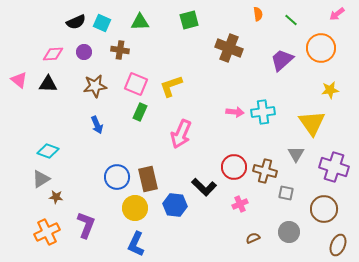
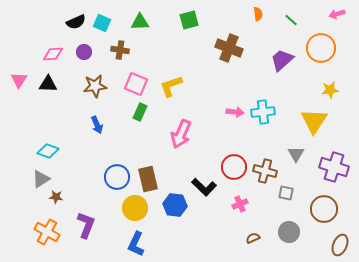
pink arrow at (337, 14): rotated 21 degrees clockwise
pink triangle at (19, 80): rotated 24 degrees clockwise
yellow triangle at (312, 123): moved 2 px right, 2 px up; rotated 8 degrees clockwise
orange cross at (47, 232): rotated 35 degrees counterclockwise
brown ellipse at (338, 245): moved 2 px right
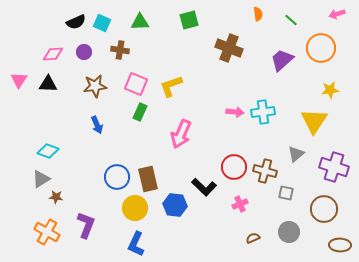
gray triangle at (296, 154): rotated 18 degrees clockwise
brown ellipse at (340, 245): rotated 70 degrees clockwise
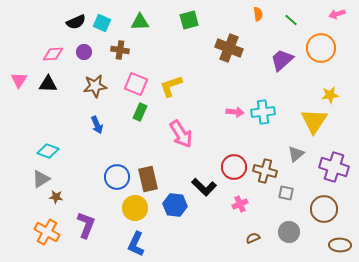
yellow star at (330, 90): moved 5 px down
pink arrow at (181, 134): rotated 56 degrees counterclockwise
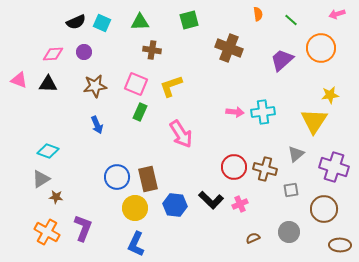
brown cross at (120, 50): moved 32 px right
pink triangle at (19, 80): rotated 42 degrees counterclockwise
brown cross at (265, 171): moved 2 px up
black L-shape at (204, 187): moved 7 px right, 13 px down
gray square at (286, 193): moved 5 px right, 3 px up; rotated 21 degrees counterclockwise
purple L-shape at (86, 225): moved 3 px left, 3 px down
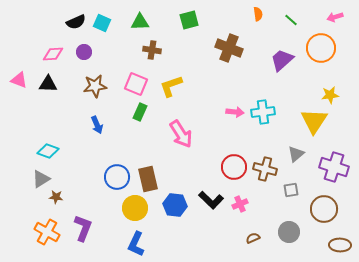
pink arrow at (337, 14): moved 2 px left, 3 px down
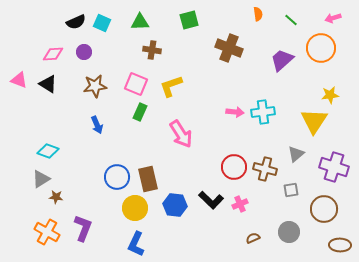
pink arrow at (335, 17): moved 2 px left, 1 px down
black triangle at (48, 84): rotated 30 degrees clockwise
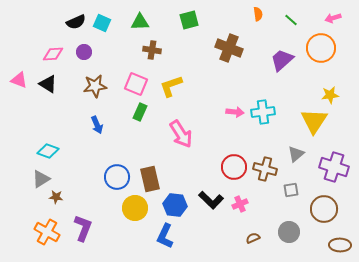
brown rectangle at (148, 179): moved 2 px right
blue L-shape at (136, 244): moved 29 px right, 8 px up
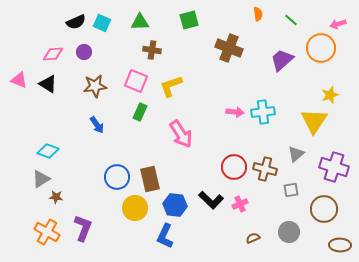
pink arrow at (333, 18): moved 5 px right, 6 px down
pink square at (136, 84): moved 3 px up
yellow star at (330, 95): rotated 12 degrees counterclockwise
blue arrow at (97, 125): rotated 12 degrees counterclockwise
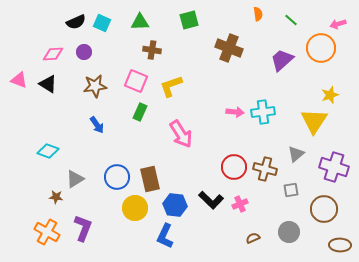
gray triangle at (41, 179): moved 34 px right
